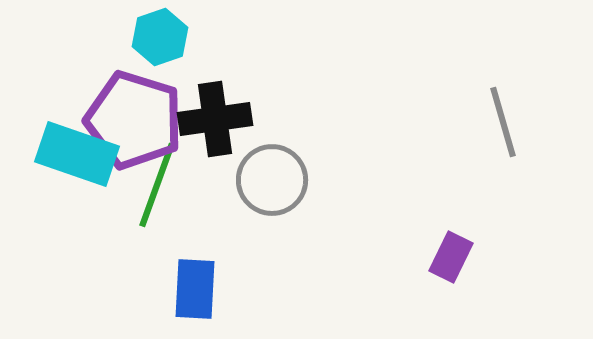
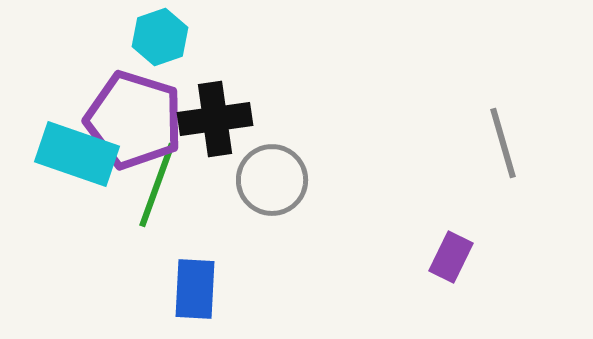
gray line: moved 21 px down
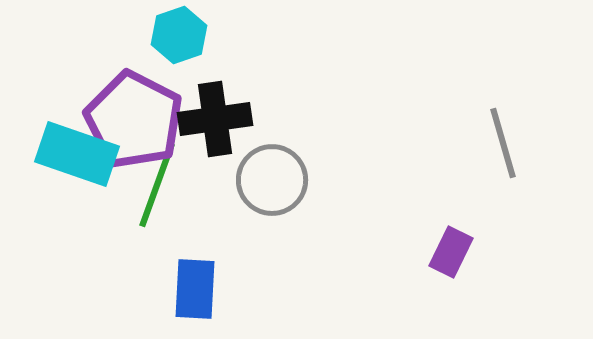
cyan hexagon: moved 19 px right, 2 px up
purple pentagon: rotated 10 degrees clockwise
purple rectangle: moved 5 px up
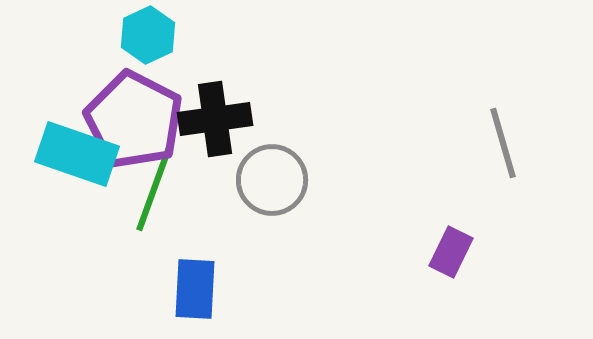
cyan hexagon: moved 31 px left; rotated 6 degrees counterclockwise
green line: moved 3 px left, 4 px down
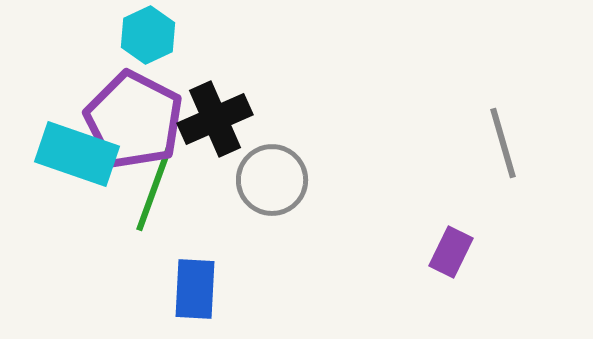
black cross: rotated 16 degrees counterclockwise
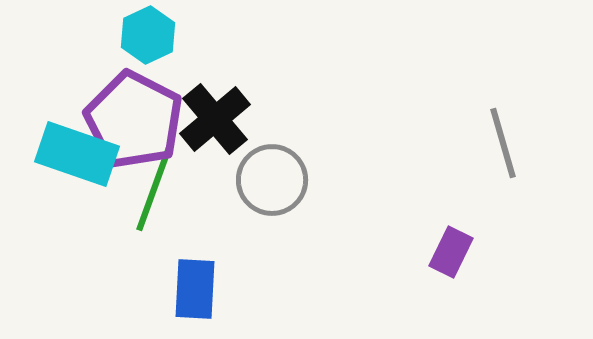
black cross: rotated 16 degrees counterclockwise
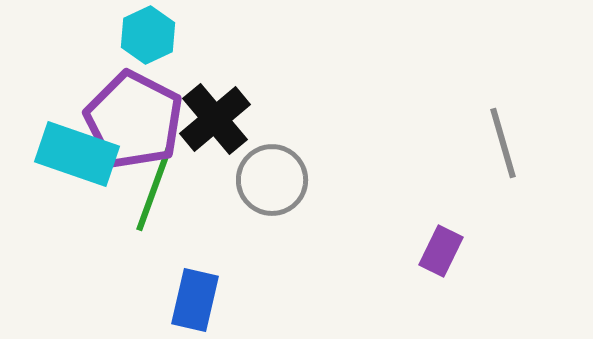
purple rectangle: moved 10 px left, 1 px up
blue rectangle: moved 11 px down; rotated 10 degrees clockwise
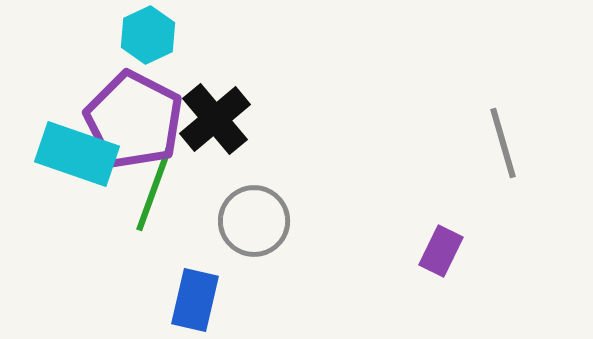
gray circle: moved 18 px left, 41 px down
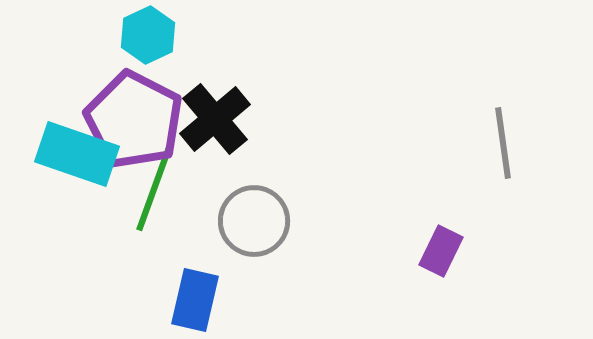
gray line: rotated 8 degrees clockwise
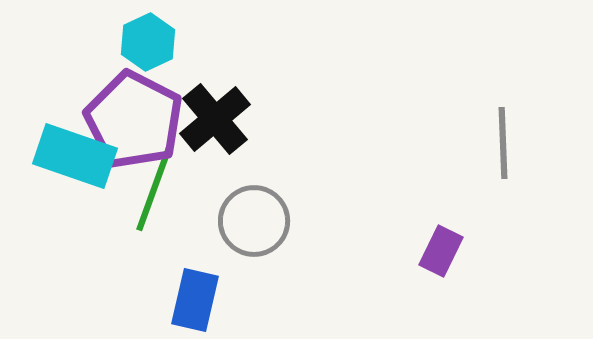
cyan hexagon: moved 7 px down
gray line: rotated 6 degrees clockwise
cyan rectangle: moved 2 px left, 2 px down
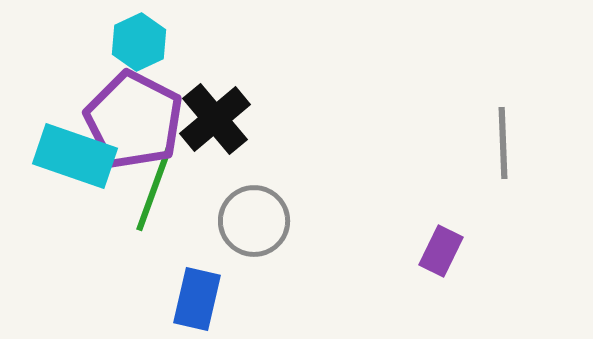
cyan hexagon: moved 9 px left
blue rectangle: moved 2 px right, 1 px up
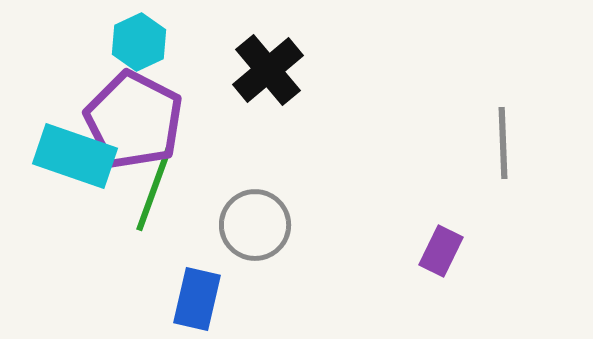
black cross: moved 53 px right, 49 px up
gray circle: moved 1 px right, 4 px down
